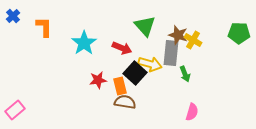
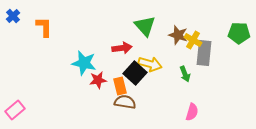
cyan star: moved 20 px down; rotated 25 degrees counterclockwise
red arrow: rotated 30 degrees counterclockwise
gray rectangle: moved 33 px right
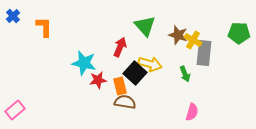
red arrow: moved 2 px left, 1 px up; rotated 60 degrees counterclockwise
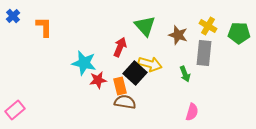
yellow cross: moved 15 px right, 14 px up
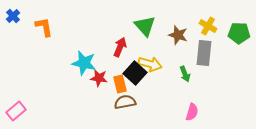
orange L-shape: rotated 10 degrees counterclockwise
red star: moved 1 px right, 2 px up; rotated 18 degrees clockwise
orange rectangle: moved 2 px up
brown semicircle: rotated 20 degrees counterclockwise
pink rectangle: moved 1 px right, 1 px down
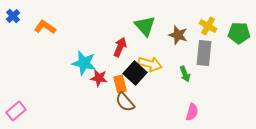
orange L-shape: moved 1 px right; rotated 45 degrees counterclockwise
brown semicircle: rotated 120 degrees counterclockwise
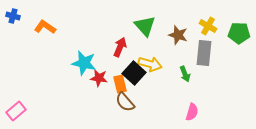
blue cross: rotated 32 degrees counterclockwise
black square: moved 1 px left
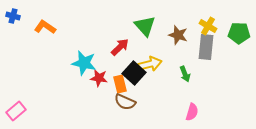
red arrow: rotated 24 degrees clockwise
gray rectangle: moved 2 px right, 6 px up
yellow arrow: rotated 30 degrees counterclockwise
brown semicircle: rotated 25 degrees counterclockwise
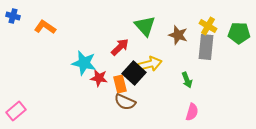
green arrow: moved 2 px right, 6 px down
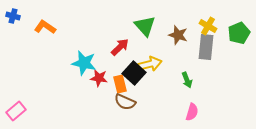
green pentagon: rotated 25 degrees counterclockwise
